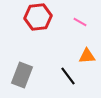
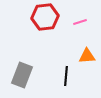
red hexagon: moved 7 px right
pink line: rotated 48 degrees counterclockwise
black line: moved 2 px left; rotated 42 degrees clockwise
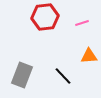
pink line: moved 2 px right, 1 px down
orange triangle: moved 2 px right
black line: moved 3 px left; rotated 48 degrees counterclockwise
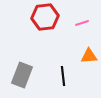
black line: rotated 36 degrees clockwise
